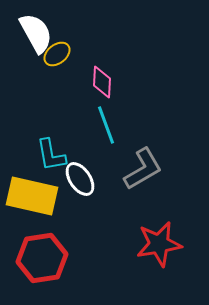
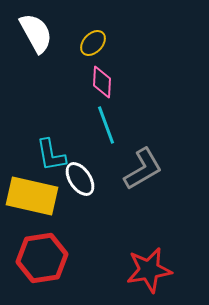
yellow ellipse: moved 36 px right, 11 px up; rotated 8 degrees counterclockwise
red star: moved 10 px left, 26 px down
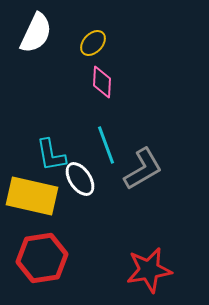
white semicircle: rotated 54 degrees clockwise
cyan line: moved 20 px down
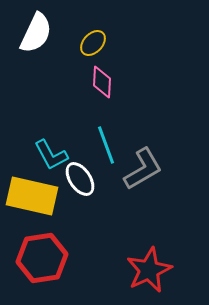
cyan L-shape: rotated 18 degrees counterclockwise
red star: rotated 15 degrees counterclockwise
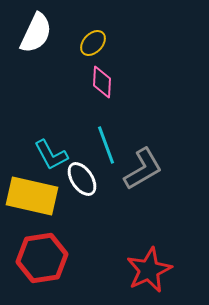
white ellipse: moved 2 px right
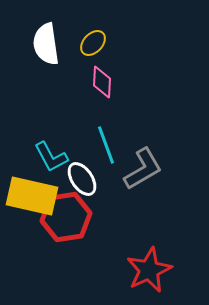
white semicircle: moved 10 px right, 11 px down; rotated 147 degrees clockwise
cyan L-shape: moved 2 px down
red hexagon: moved 24 px right, 41 px up
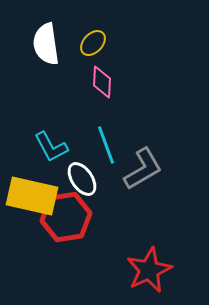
cyan L-shape: moved 10 px up
